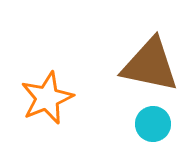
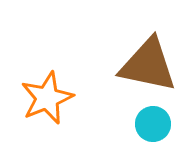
brown triangle: moved 2 px left
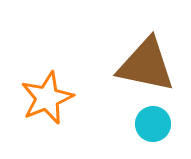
brown triangle: moved 2 px left
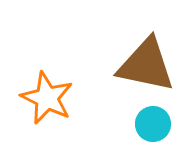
orange star: rotated 24 degrees counterclockwise
